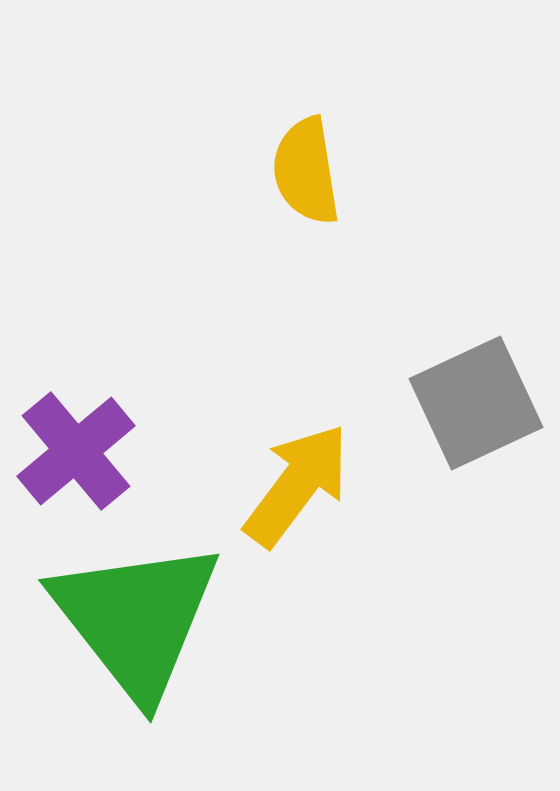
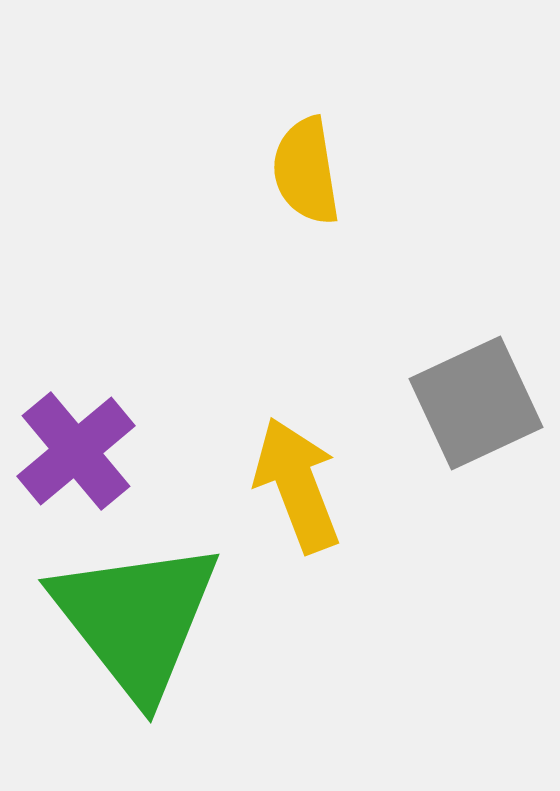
yellow arrow: rotated 58 degrees counterclockwise
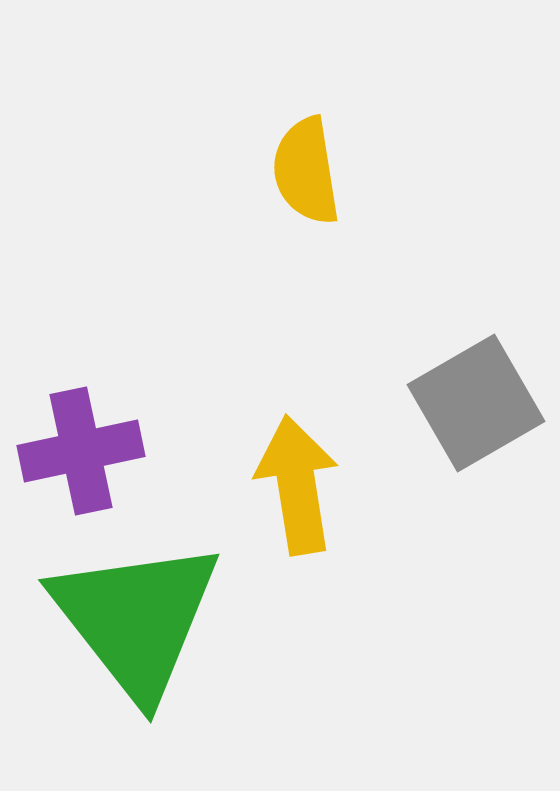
gray square: rotated 5 degrees counterclockwise
purple cross: moved 5 px right; rotated 28 degrees clockwise
yellow arrow: rotated 12 degrees clockwise
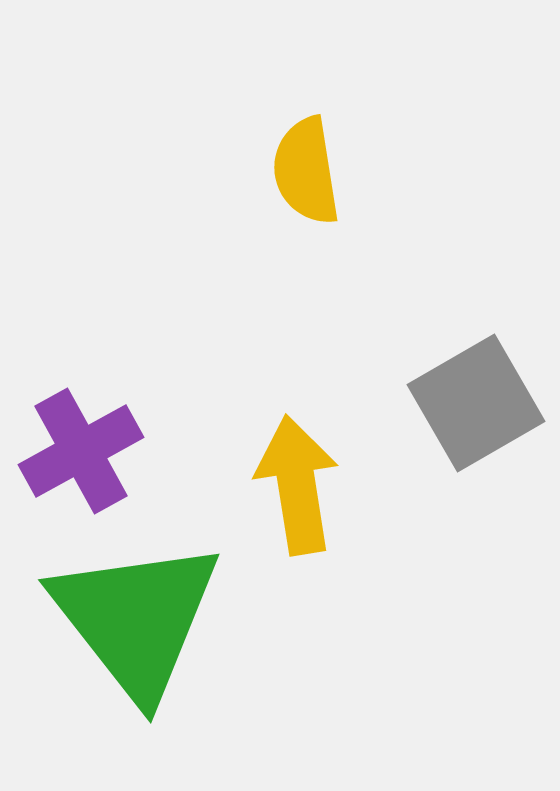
purple cross: rotated 17 degrees counterclockwise
